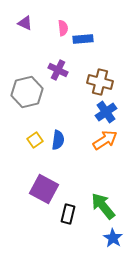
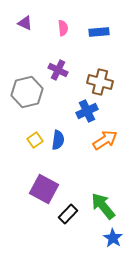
blue rectangle: moved 16 px right, 7 px up
blue cross: moved 19 px left, 1 px up; rotated 10 degrees clockwise
black rectangle: rotated 30 degrees clockwise
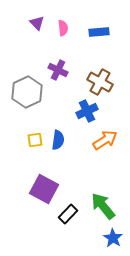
purple triangle: moved 12 px right; rotated 21 degrees clockwise
brown cross: rotated 15 degrees clockwise
gray hexagon: rotated 12 degrees counterclockwise
yellow square: rotated 28 degrees clockwise
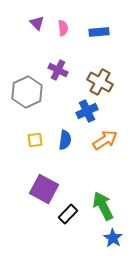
blue semicircle: moved 7 px right
green arrow: rotated 12 degrees clockwise
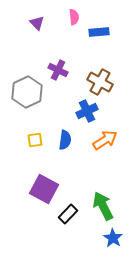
pink semicircle: moved 11 px right, 11 px up
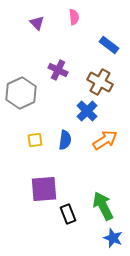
blue rectangle: moved 10 px right, 13 px down; rotated 42 degrees clockwise
gray hexagon: moved 6 px left, 1 px down
blue cross: rotated 20 degrees counterclockwise
purple square: rotated 32 degrees counterclockwise
black rectangle: rotated 66 degrees counterclockwise
blue star: rotated 12 degrees counterclockwise
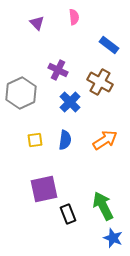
blue cross: moved 17 px left, 9 px up
purple square: rotated 8 degrees counterclockwise
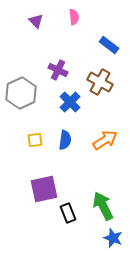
purple triangle: moved 1 px left, 2 px up
black rectangle: moved 1 px up
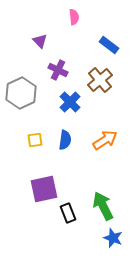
purple triangle: moved 4 px right, 20 px down
brown cross: moved 2 px up; rotated 20 degrees clockwise
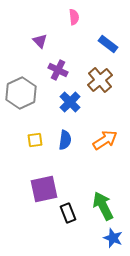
blue rectangle: moved 1 px left, 1 px up
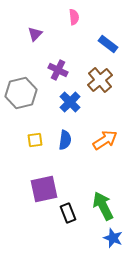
purple triangle: moved 5 px left, 7 px up; rotated 28 degrees clockwise
gray hexagon: rotated 12 degrees clockwise
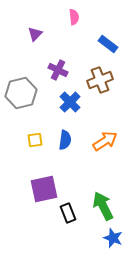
brown cross: rotated 20 degrees clockwise
orange arrow: moved 1 px down
